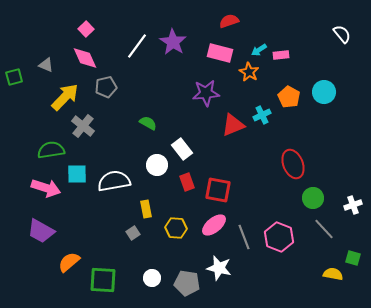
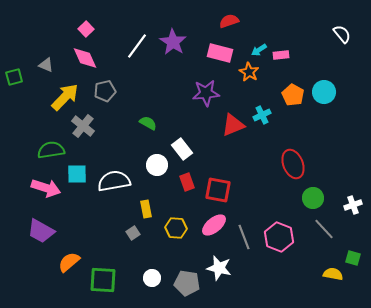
gray pentagon at (106, 87): moved 1 px left, 4 px down
orange pentagon at (289, 97): moved 4 px right, 2 px up
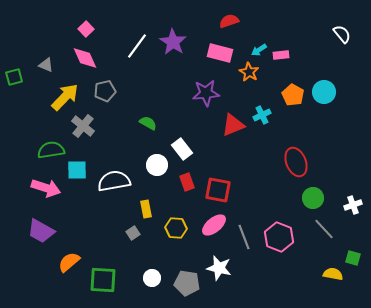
red ellipse at (293, 164): moved 3 px right, 2 px up
cyan square at (77, 174): moved 4 px up
